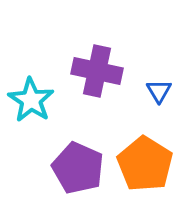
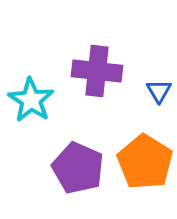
purple cross: rotated 6 degrees counterclockwise
orange pentagon: moved 2 px up
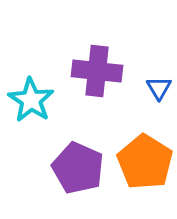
blue triangle: moved 3 px up
